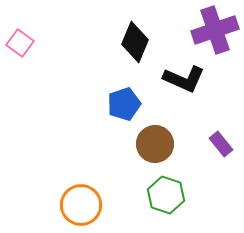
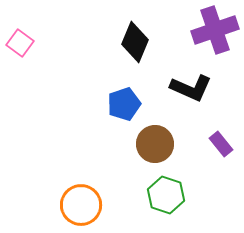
black L-shape: moved 7 px right, 9 px down
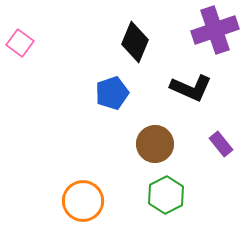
blue pentagon: moved 12 px left, 11 px up
green hexagon: rotated 15 degrees clockwise
orange circle: moved 2 px right, 4 px up
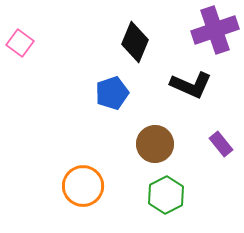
black L-shape: moved 3 px up
orange circle: moved 15 px up
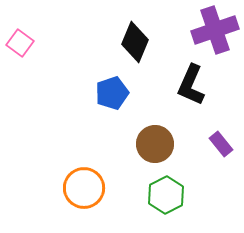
black L-shape: rotated 90 degrees clockwise
orange circle: moved 1 px right, 2 px down
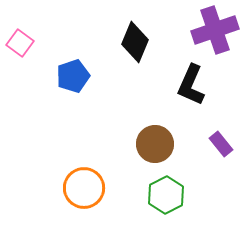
blue pentagon: moved 39 px left, 17 px up
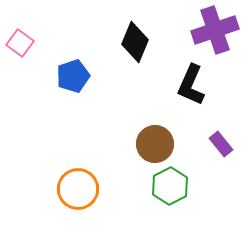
orange circle: moved 6 px left, 1 px down
green hexagon: moved 4 px right, 9 px up
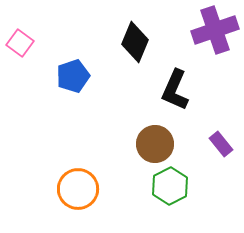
black L-shape: moved 16 px left, 5 px down
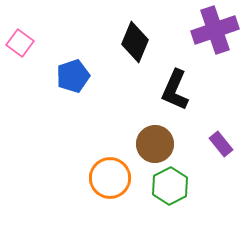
orange circle: moved 32 px right, 11 px up
